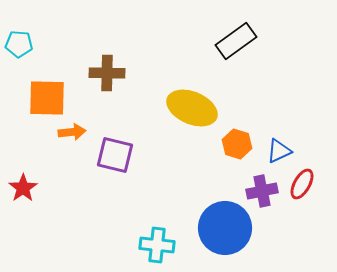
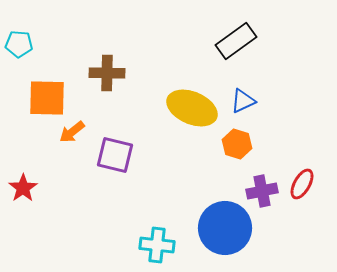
orange arrow: rotated 148 degrees clockwise
blue triangle: moved 36 px left, 50 px up
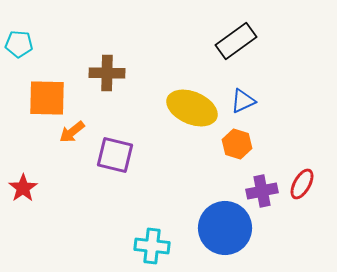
cyan cross: moved 5 px left, 1 px down
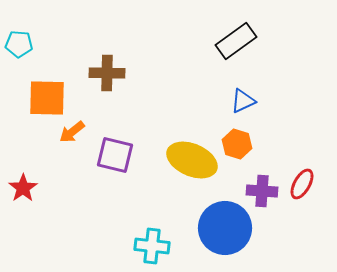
yellow ellipse: moved 52 px down
purple cross: rotated 16 degrees clockwise
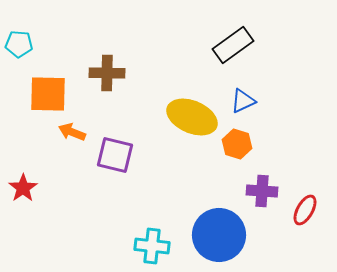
black rectangle: moved 3 px left, 4 px down
orange square: moved 1 px right, 4 px up
orange arrow: rotated 60 degrees clockwise
yellow ellipse: moved 43 px up
red ellipse: moved 3 px right, 26 px down
blue circle: moved 6 px left, 7 px down
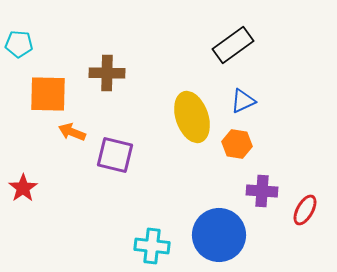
yellow ellipse: rotated 48 degrees clockwise
orange hexagon: rotated 8 degrees counterclockwise
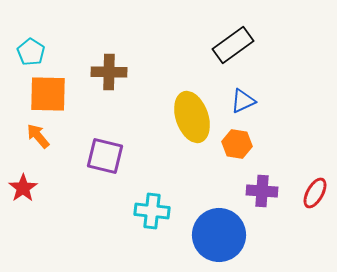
cyan pentagon: moved 12 px right, 8 px down; rotated 28 degrees clockwise
brown cross: moved 2 px right, 1 px up
orange arrow: moved 34 px left, 4 px down; rotated 28 degrees clockwise
purple square: moved 10 px left, 1 px down
red ellipse: moved 10 px right, 17 px up
cyan cross: moved 35 px up
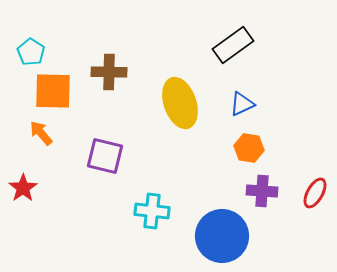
orange square: moved 5 px right, 3 px up
blue triangle: moved 1 px left, 3 px down
yellow ellipse: moved 12 px left, 14 px up
orange arrow: moved 3 px right, 3 px up
orange hexagon: moved 12 px right, 4 px down
blue circle: moved 3 px right, 1 px down
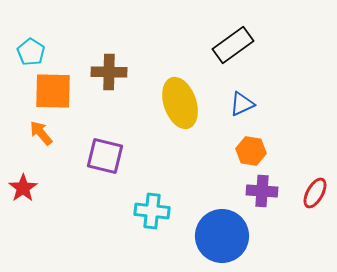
orange hexagon: moved 2 px right, 3 px down
